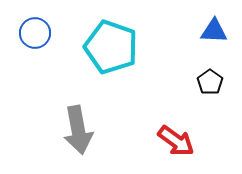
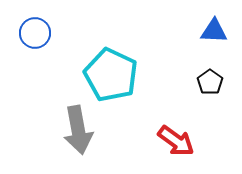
cyan pentagon: moved 28 px down; rotated 6 degrees clockwise
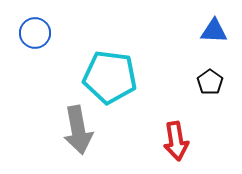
cyan pentagon: moved 1 px left, 2 px down; rotated 18 degrees counterclockwise
red arrow: rotated 45 degrees clockwise
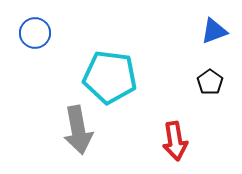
blue triangle: rotated 24 degrees counterclockwise
red arrow: moved 1 px left
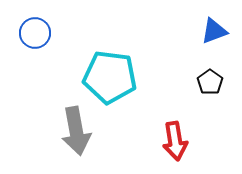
gray arrow: moved 2 px left, 1 px down
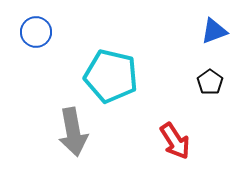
blue circle: moved 1 px right, 1 px up
cyan pentagon: moved 1 px right, 1 px up; rotated 6 degrees clockwise
gray arrow: moved 3 px left, 1 px down
red arrow: rotated 24 degrees counterclockwise
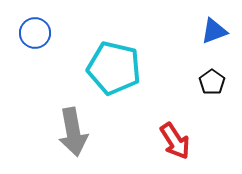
blue circle: moved 1 px left, 1 px down
cyan pentagon: moved 3 px right, 8 px up
black pentagon: moved 2 px right
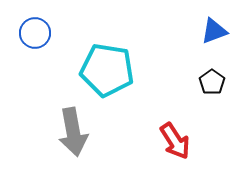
cyan pentagon: moved 7 px left, 2 px down; rotated 4 degrees counterclockwise
